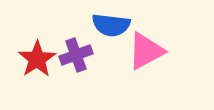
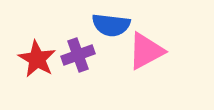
purple cross: moved 2 px right
red star: rotated 9 degrees counterclockwise
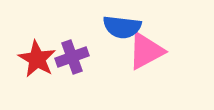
blue semicircle: moved 11 px right, 2 px down
purple cross: moved 6 px left, 2 px down
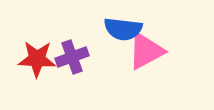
blue semicircle: moved 1 px right, 2 px down
red star: rotated 27 degrees counterclockwise
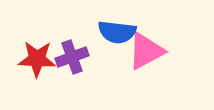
blue semicircle: moved 6 px left, 3 px down
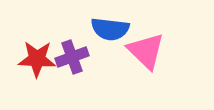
blue semicircle: moved 7 px left, 3 px up
pink triangle: rotated 48 degrees counterclockwise
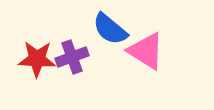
blue semicircle: rotated 33 degrees clockwise
pink triangle: rotated 12 degrees counterclockwise
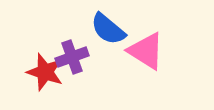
blue semicircle: moved 2 px left
red star: moved 8 px right, 13 px down; rotated 15 degrees clockwise
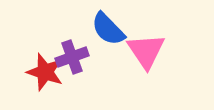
blue semicircle: rotated 6 degrees clockwise
pink triangle: rotated 24 degrees clockwise
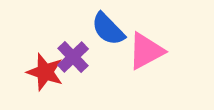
pink triangle: rotated 36 degrees clockwise
purple cross: moved 1 px right; rotated 24 degrees counterclockwise
